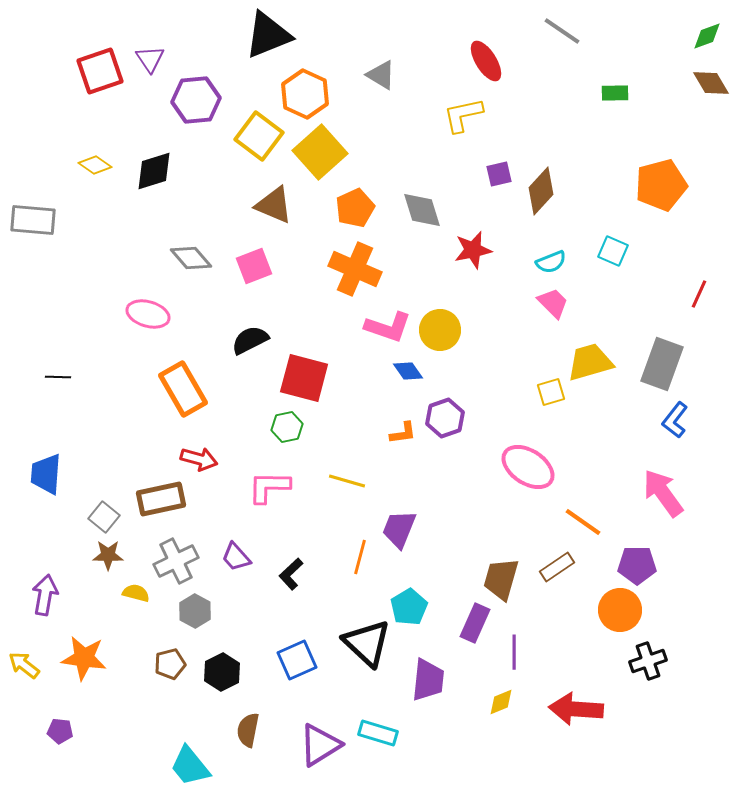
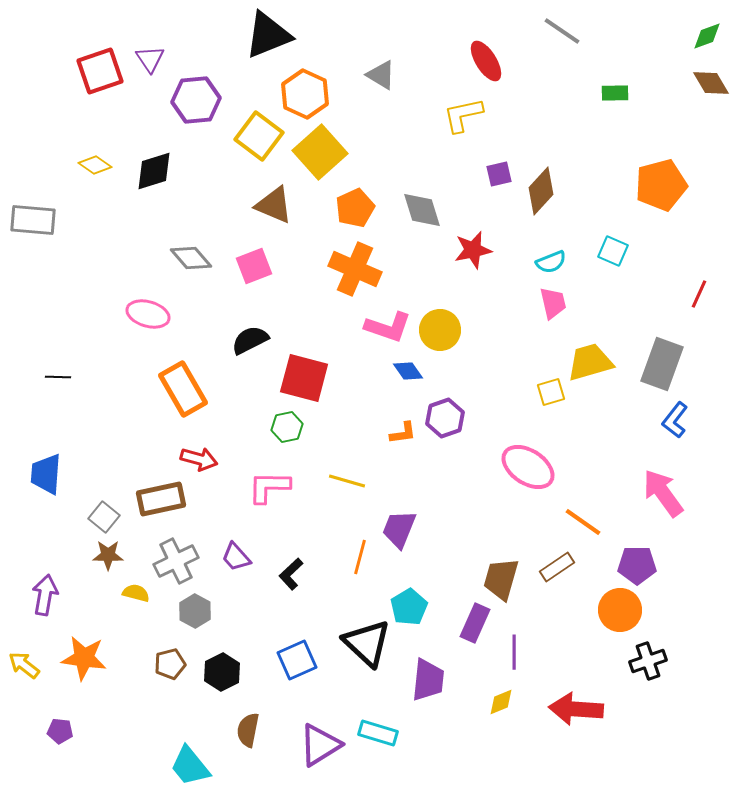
pink trapezoid at (553, 303): rotated 32 degrees clockwise
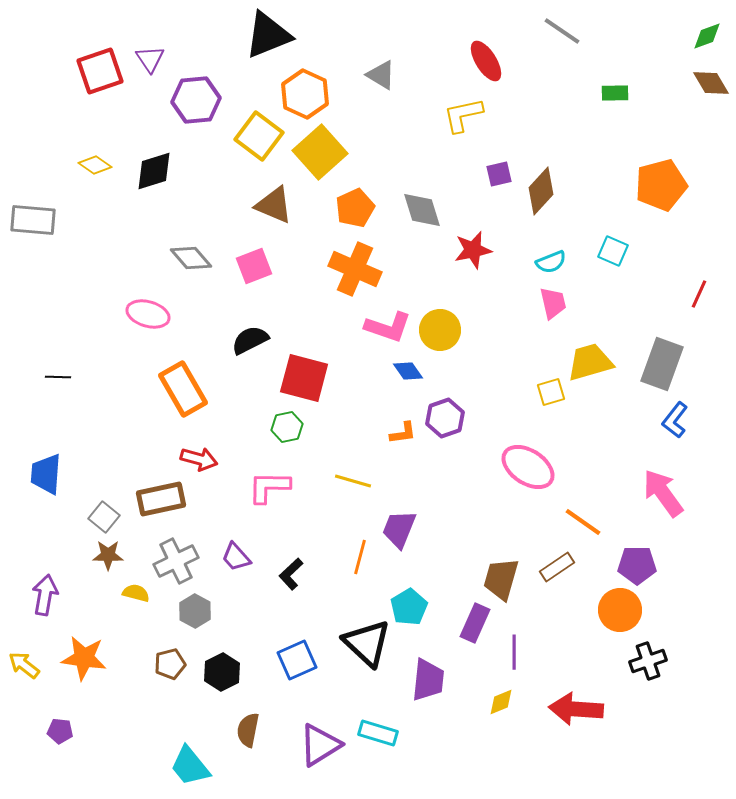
yellow line at (347, 481): moved 6 px right
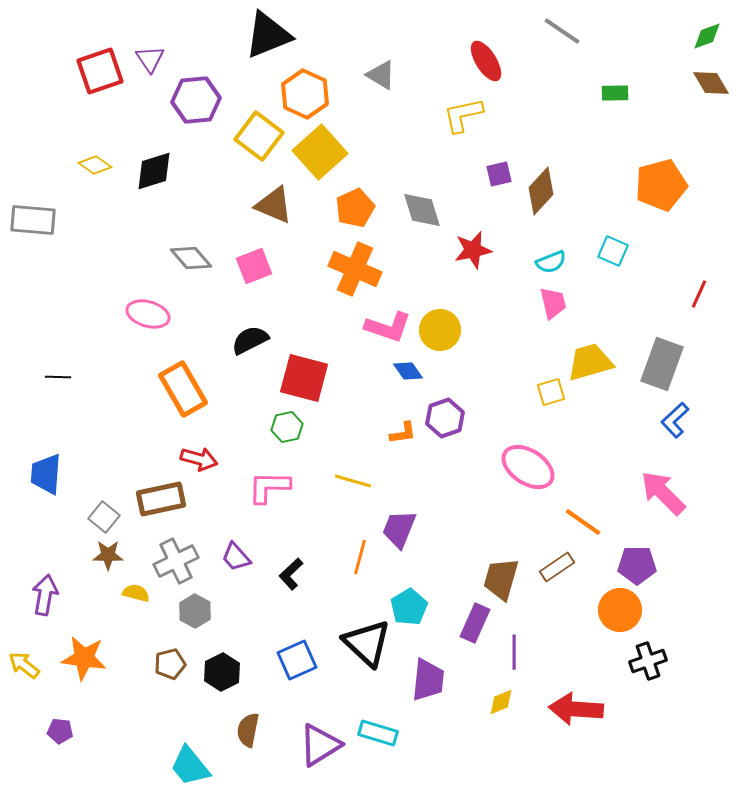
blue L-shape at (675, 420): rotated 9 degrees clockwise
pink arrow at (663, 493): rotated 9 degrees counterclockwise
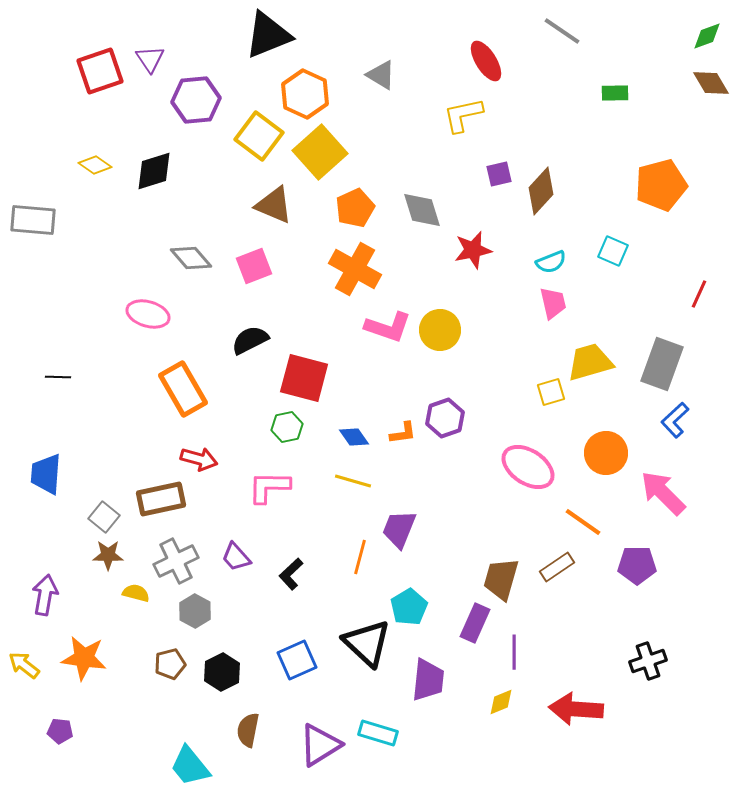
orange cross at (355, 269): rotated 6 degrees clockwise
blue diamond at (408, 371): moved 54 px left, 66 px down
orange circle at (620, 610): moved 14 px left, 157 px up
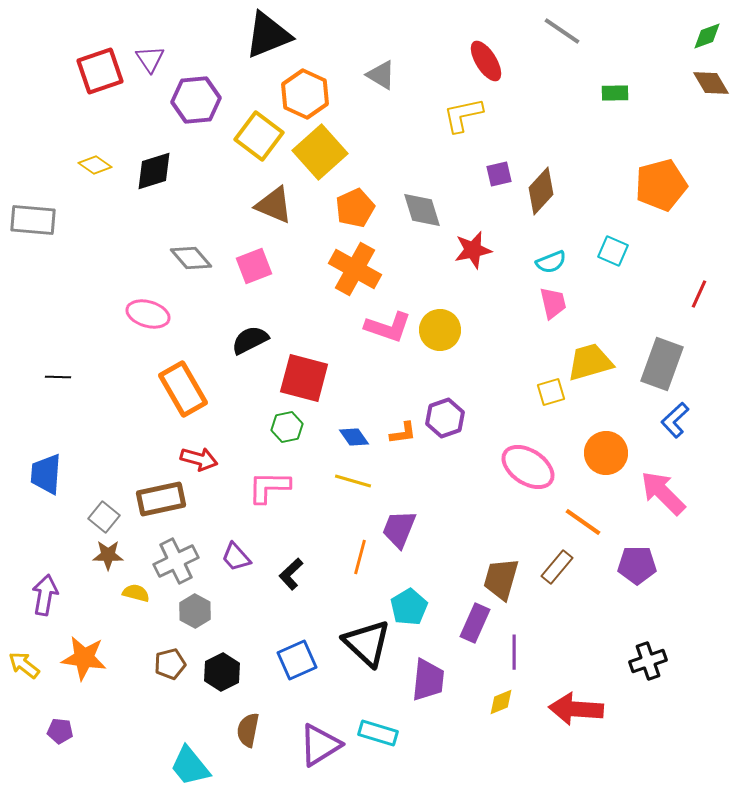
brown rectangle at (557, 567): rotated 16 degrees counterclockwise
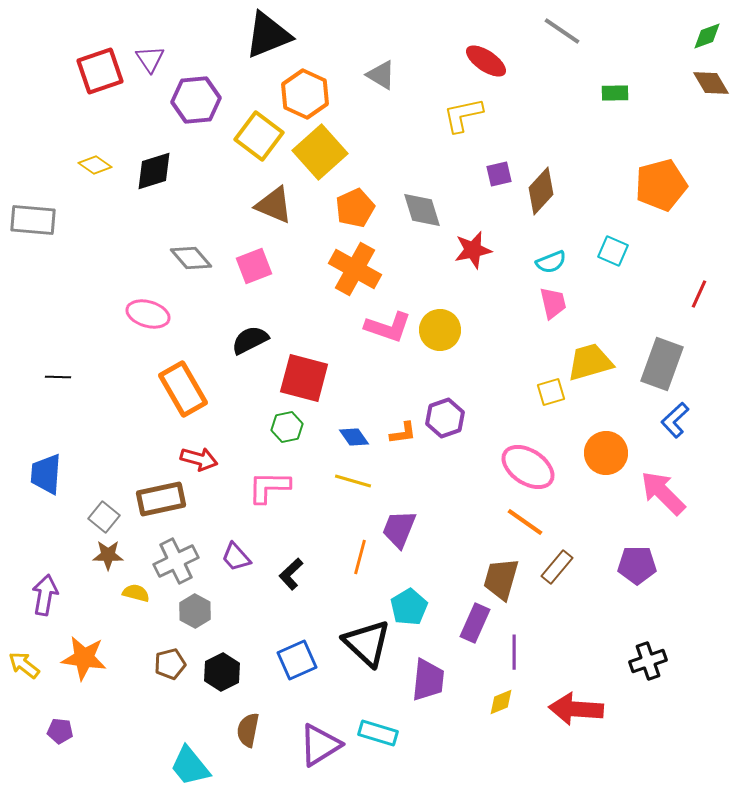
red ellipse at (486, 61): rotated 24 degrees counterclockwise
orange line at (583, 522): moved 58 px left
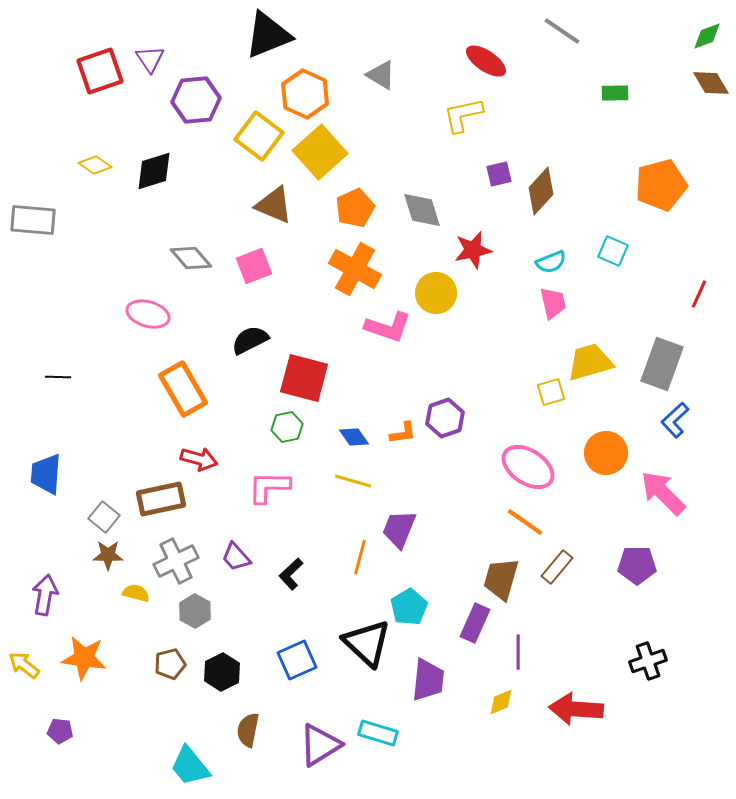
yellow circle at (440, 330): moved 4 px left, 37 px up
purple line at (514, 652): moved 4 px right
